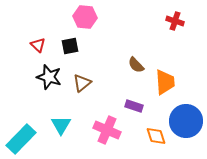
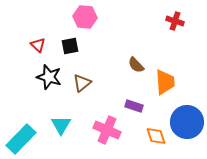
blue circle: moved 1 px right, 1 px down
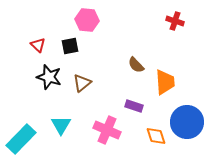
pink hexagon: moved 2 px right, 3 px down
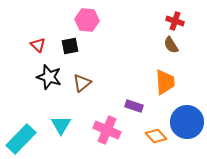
brown semicircle: moved 35 px right, 20 px up; rotated 12 degrees clockwise
orange diamond: rotated 25 degrees counterclockwise
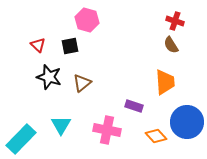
pink hexagon: rotated 10 degrees clockwise
pink cross: rotated 12 degrees counterclockwise
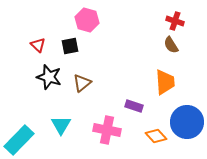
cyan rectangle: moved 2 px left, 1 px down
